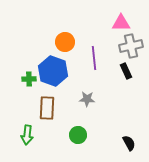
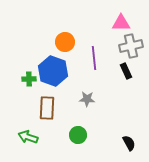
green arrow: moved 1 px right, 2 px down; rotated 102 degrees clockwise
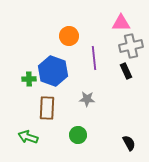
orange circle: moved 4 px right, 6 px up
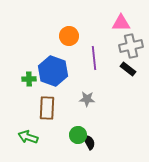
black rectangle: moved 2 px right, 2 px up; rotated 28 degrees counterclockwise
black semicircle: moved 40 px left, 1 px up
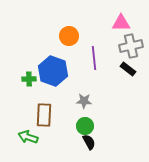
gray star: moved 3 px left, 2 px down
brown rectangle: moved 3 px left, 7 px down
green circle: moved 7 px right, 9 px up
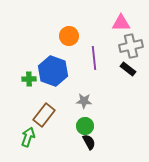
brown rectangle: rotated 35 degrees clockwise
green arrow: rotated 90 degrees clockwise
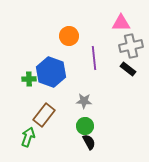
blue hexagon: moved 2 px left, 1 px down
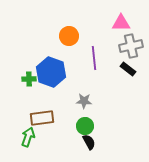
brown rectangle: moved 2 px left, 3 px down; rotated 45 degrees clockwise
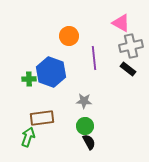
pink triangle: rotated 30 degrees clockwise
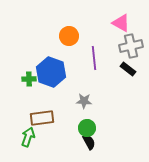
green circle: moved 2 px right, 2 px down
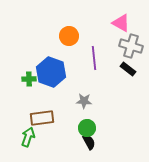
gray cross: rotated 30 degrees clockwise
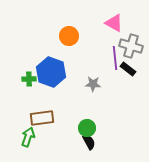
pink triangle: moved 7 px left
purple line: moved 21 px right
gray star: moved 9 px right, 17 px up
